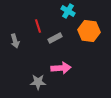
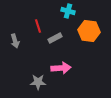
cyan cross: rotated 16 degrees counterclockwise
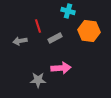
gray arrow: moved 5 px right; rotated 96 degrees clockwise
gray star: moved 2 px up
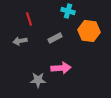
red line: moved 9 px left, 7 px up
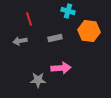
gray rectangle: rotated 16 degrees clockwise
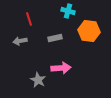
gray star: rotated 28 degrees clockwise
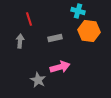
cyan cross: moved 10 px right
gray arrow: rotated 104 degrees clockwise
pink arrow: moved 1 px left, 1 px up; rotated 12 degrees counterclockwise
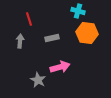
orange hexagon: moved 2 px left, 2 px down
gray rectangle: moved 3 px left
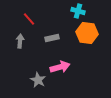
red line: rotated 24 degrees counterclockwise
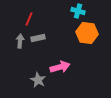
red line: rotated 64 degrees clockwise
gray rectangle: moved 14 px left
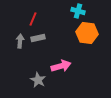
red line: moved 4 px right
pink arrow: moved 1 px right, 1 px up
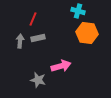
gray star: rotated 14 degrees counterclockwise
